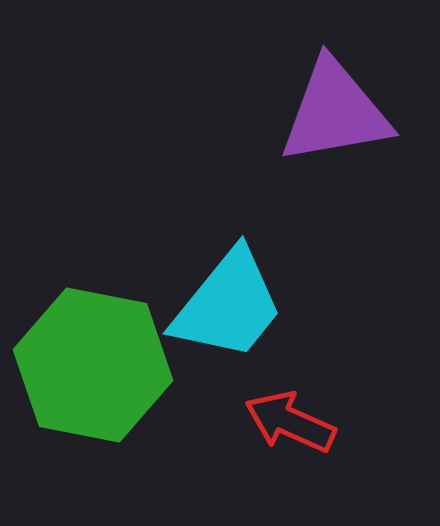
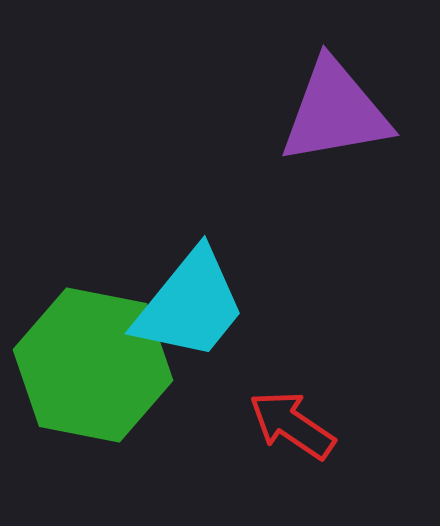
cyan trapezoid: moved 38 px left
red arrow: moved 2 px right, 3 px down; rotated 10 degrees clockwise
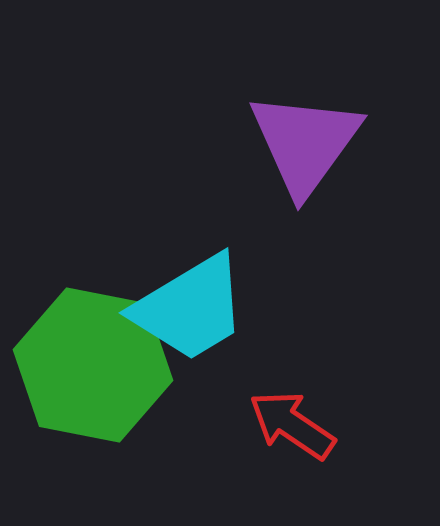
purple triangle: moved 30 px left, 31 px down; rotated 44 degrees counterclockwise
cyan trapezoid: moved 3 px down; rotated 20 degrees clockwise
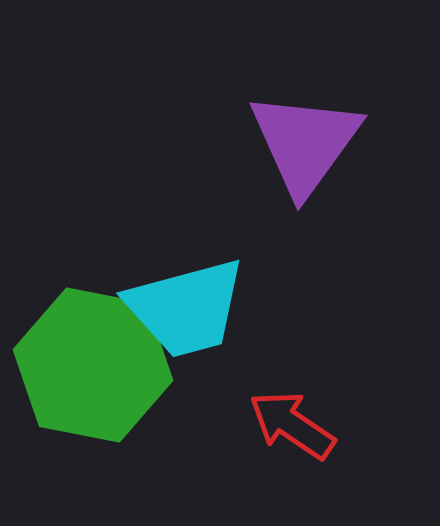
cyan trapezoid: moved 4 px left; rotated 16 degrees clockwise
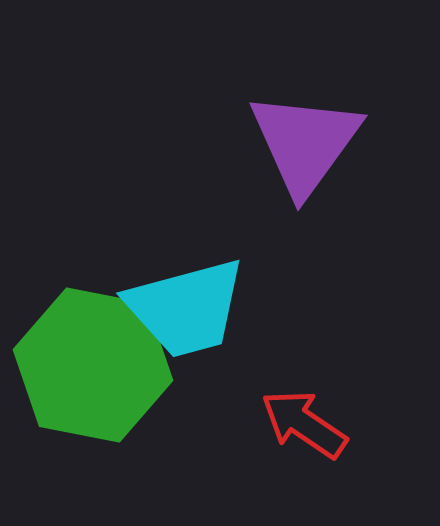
red arrow: moved 12 px right, 1 px up
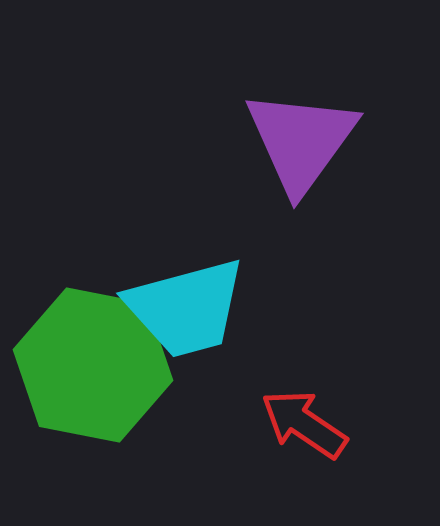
purple triangle: moved 4 px left, 2 px up
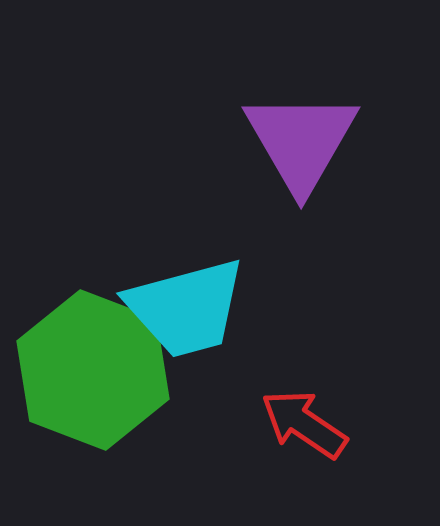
purple triangle: rotated 6 degrees counterclockwise
green hexagon: moved 5 px down; rotated 10 degrees clockwise
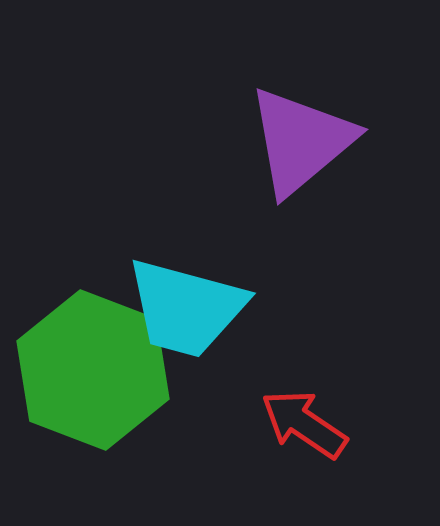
purple triangle: rotated 20 degrees clockwise
cyan trapezoid: rotated 30 degrees clockwise
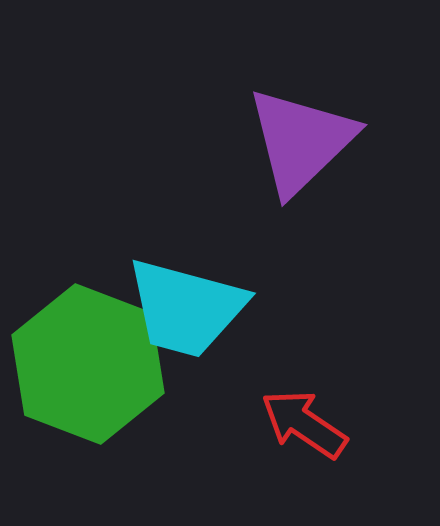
purple triangle: rotated 4 degrees counterclockwise
green hexagon: moved 5 px left, 6 px up
